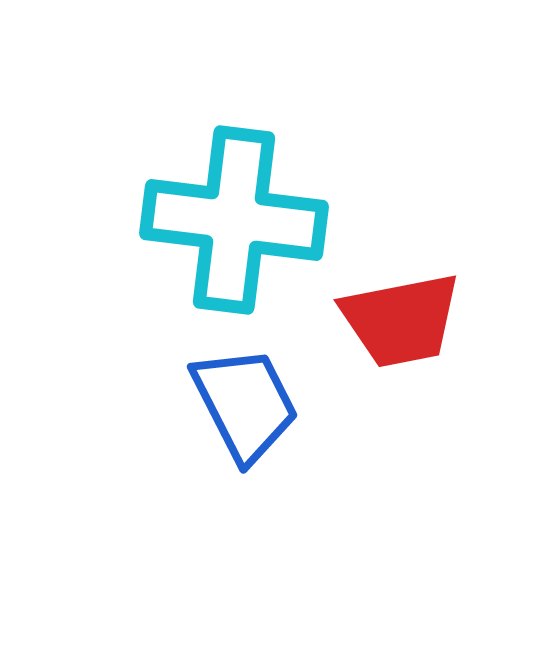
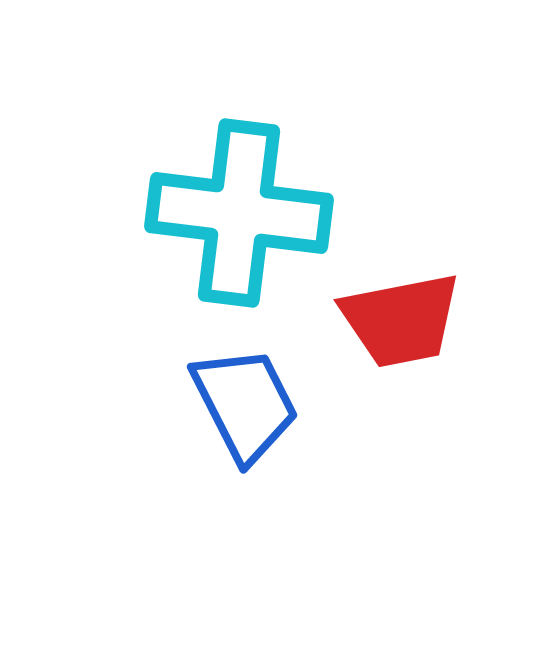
cyan cross: moved 5 px right, 7 px up
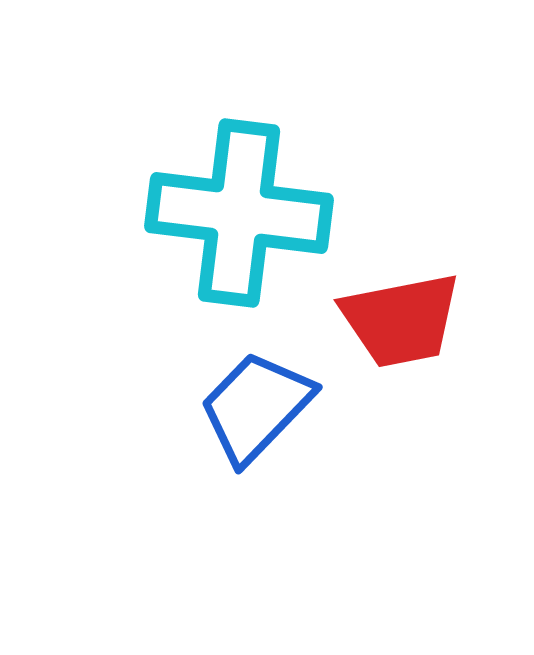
blue trapezoid: moved 11 px right, 3 px down; rotated 109 degrees counterclockwise
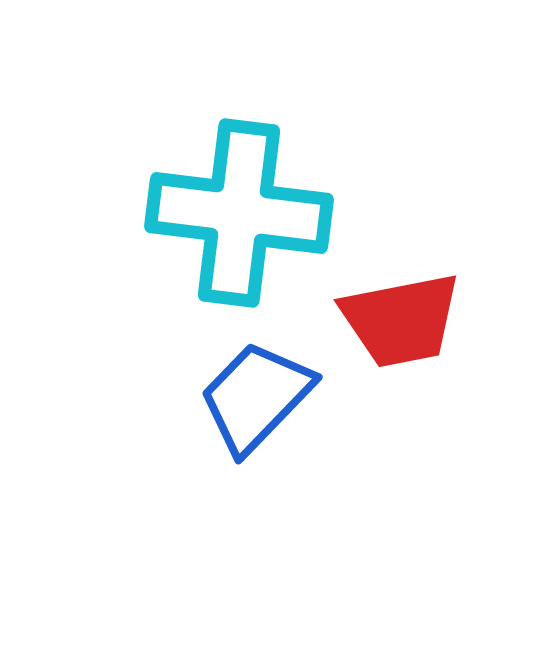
blue trapezoid: moved 10 px up
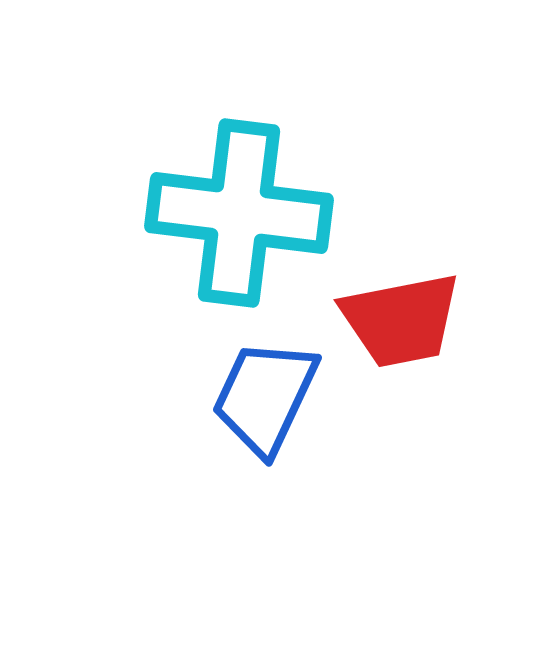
blue trapezoid: moved 9 px right; rotated 19 degrees counterclockwise
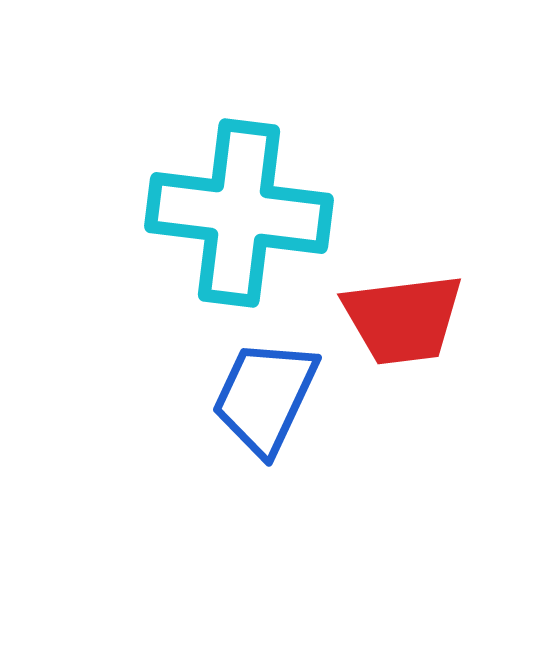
red trapezoid: moved 2 px right, 1 px up; rotated 4 degrees clockwise
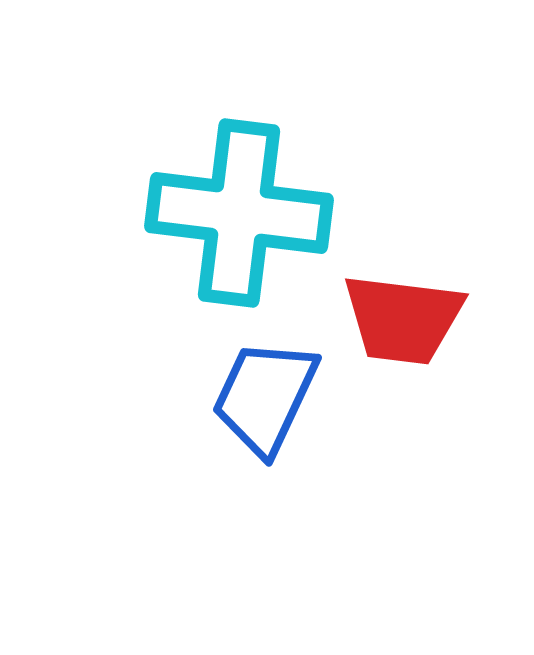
red trapezoid: rotated 14 degrees clockwise
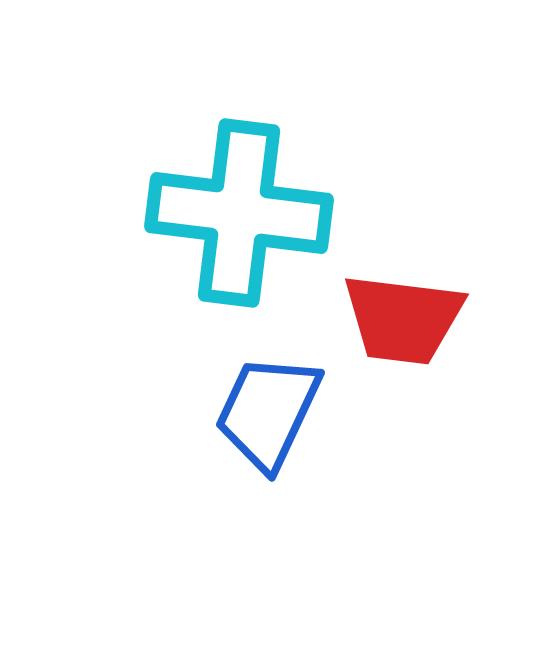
blue trapezoid: moved 3 px right, 15 px down
